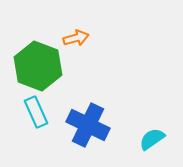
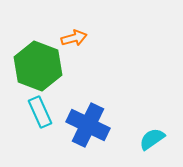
orange arrow: moved 2 px left
cyan rectangle: moved 4 px right
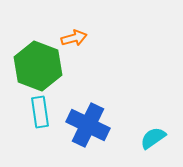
cyan rectangle: rotated 16 degrees clockwise
cyan semicircle: moved 1 px right, 1 px up
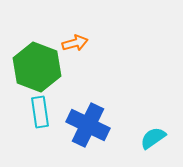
orange arrow: moved 1 px right, 5 px down
green hexagon: moved 1 px left, 1 px down
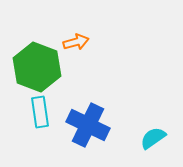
orange arrow: moved 1 px right, 1 px up
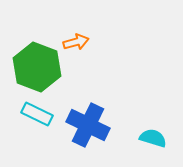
cyan rectangle: moved 3 px left, 2 px down; rotated 56 degrees counterclockwise
cyan semicircle: rotated 52 degrees clockwise
